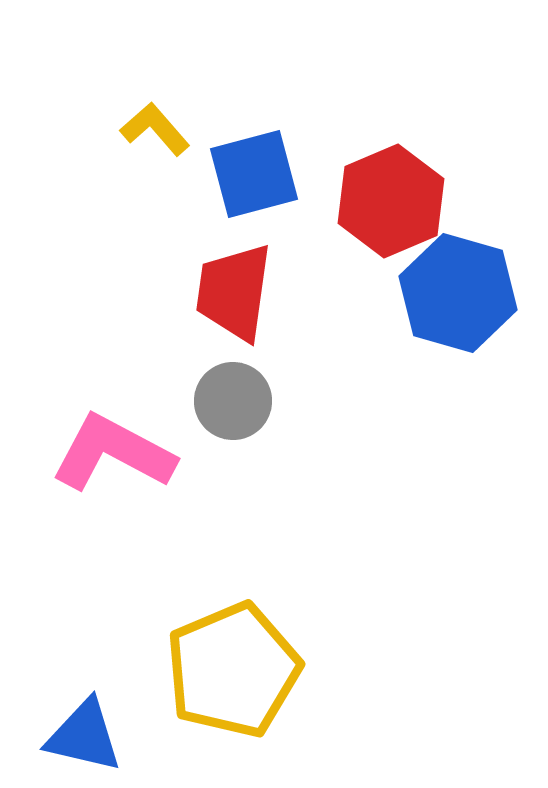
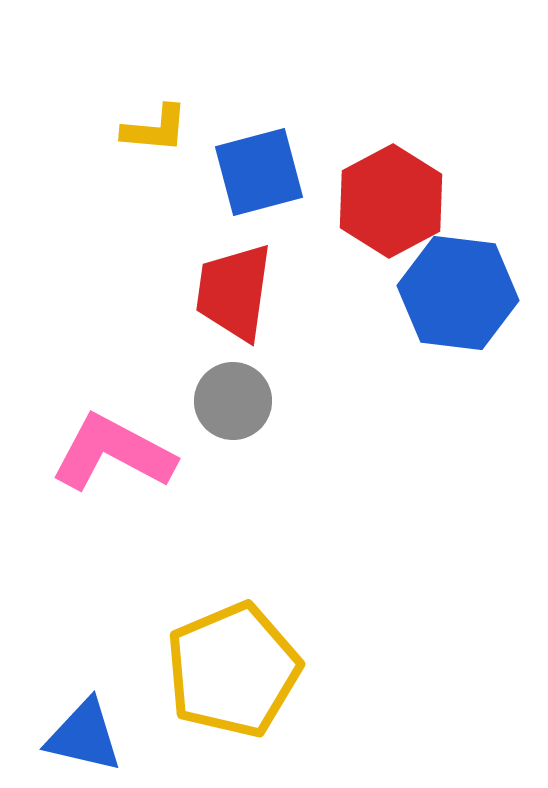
yellow L-shape: rotated 136 degrees clockwise
blue square: moved 5 px right, 2 px up
red hexagon: rotated 5 degrees counterclockwise
blue hexagon: rotated 9 degrees counterclockwise
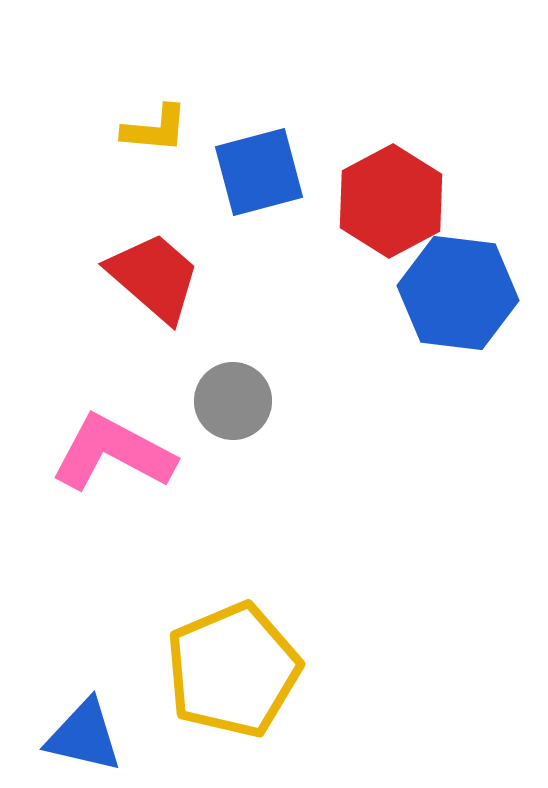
red trapezoid: moved 80 px left, 15 px up; rotated 123 degrees clockwise
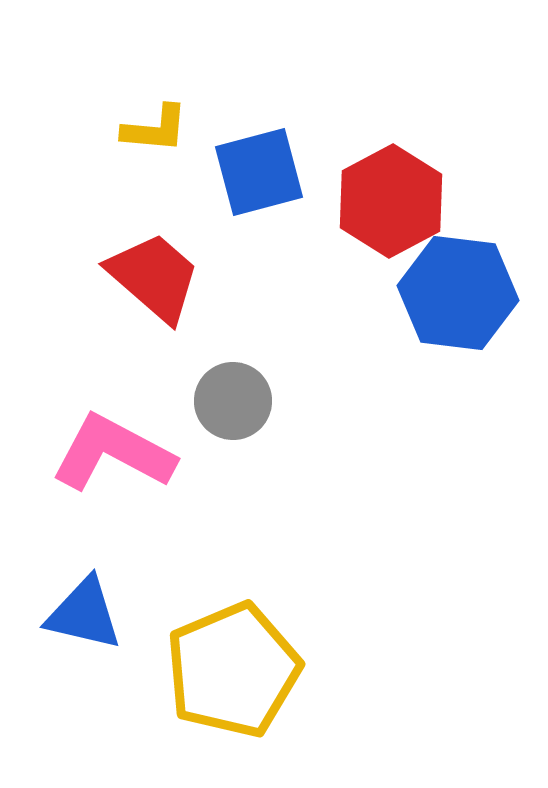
blue triangle: moved 122 px up
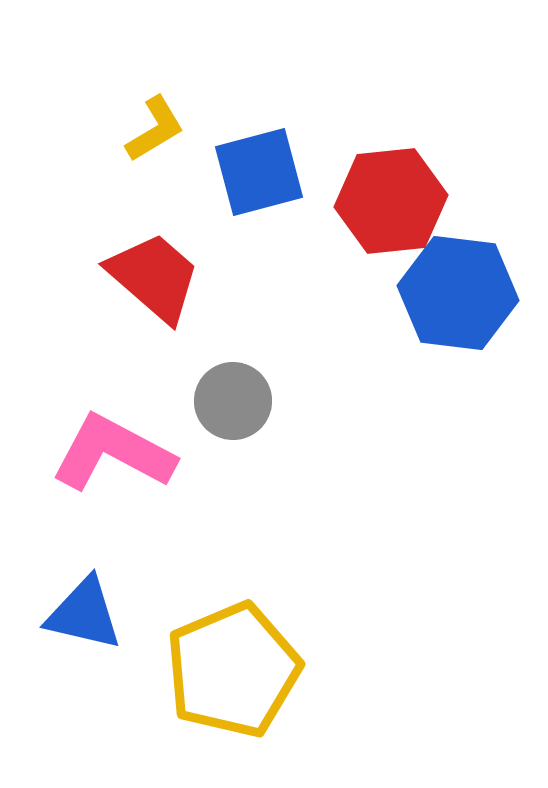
yellow L-shape: rotated 36 degrees counterclockwise
red hexagon: rotated 22 degrees clockwise
